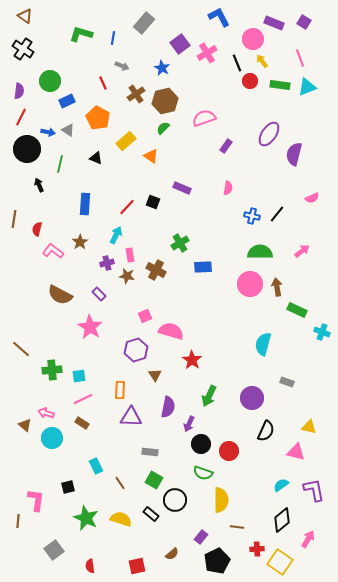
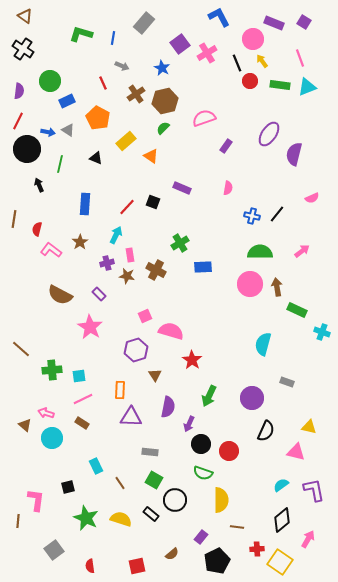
red line at (21, 117): moved 3 px left, 4 px down
pink L-shape at (53, 251): moved 2 px left, 1 px up
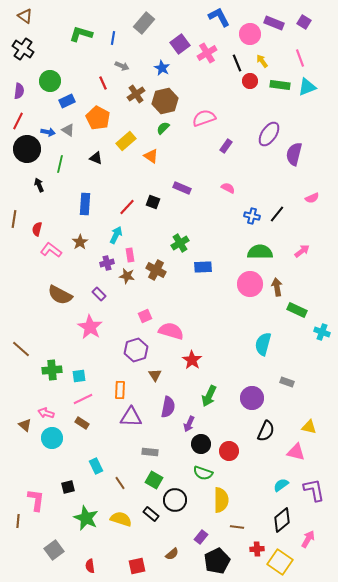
pink circle at (253, 39): moved 3 px left, 5 px up
pink semicircle at (228, 188): rotated 72 degrees counterclockwise
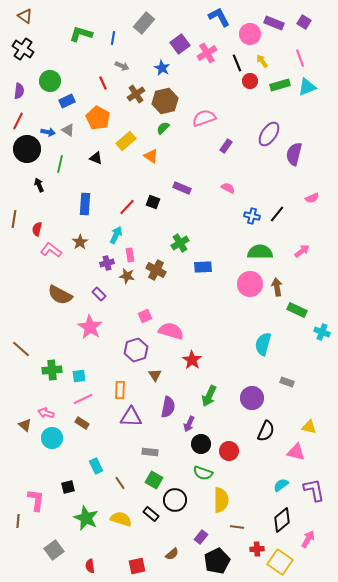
green rectangle at (280, 85): rotated 24 degrees counterclockwise
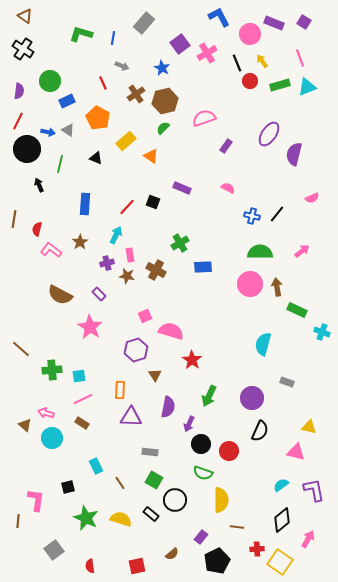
black semicircle at (266, 431): moved 6 px left
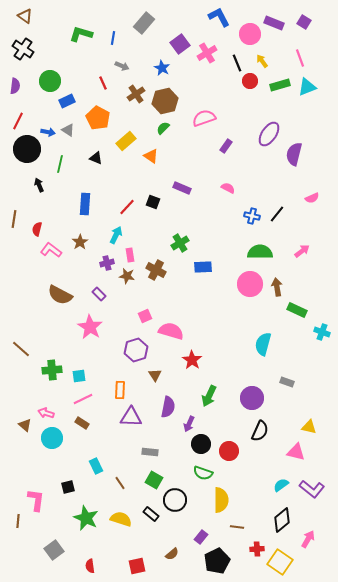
purple semicircle at (19, 91): moved 4 px left, 5 px up
purple L-shape at (314, 490): moved 2 px left, 1 px up; rotated 140 degrees clockwise
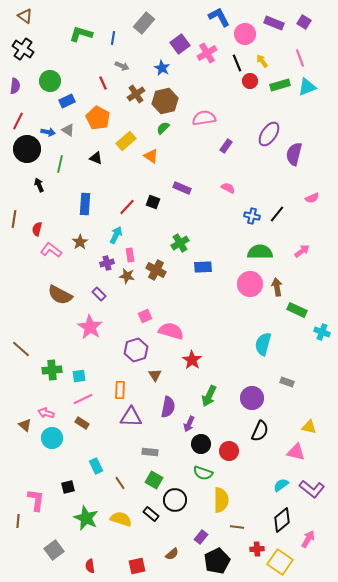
pink circle at (250, 34): moved 5 px left
pink semicircle at (204, 118): rotated 10 degrees clockwise
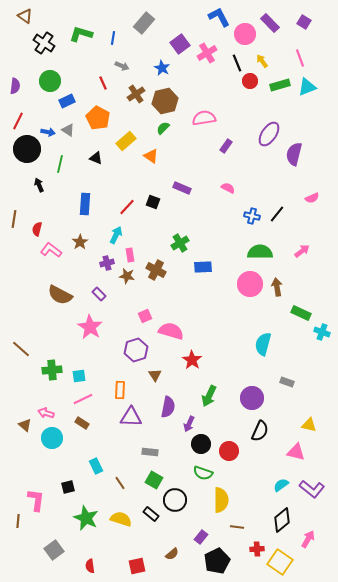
purple rectangle at (274, 23): moved 4 px left; rotated 24 degrees clockwise
black cross at (23, 49): moved 21 px right, 6 px up
green rectangle at (297, 310): moved 4 px right, 3 px down
yellow triangle at (309, 427): moved 2 px up
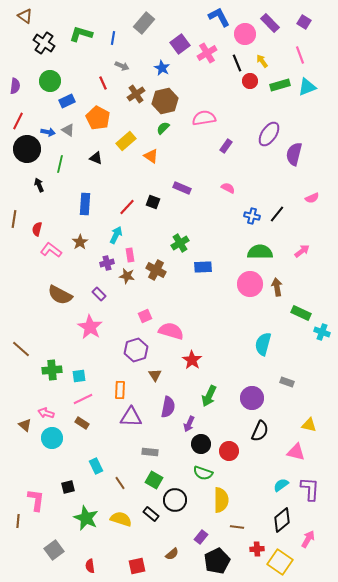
pink line at (300, 58): moved 3 px up
purple L-shape at (312, 489): moved 2 px left; rotated 125 degrees counterclockwise
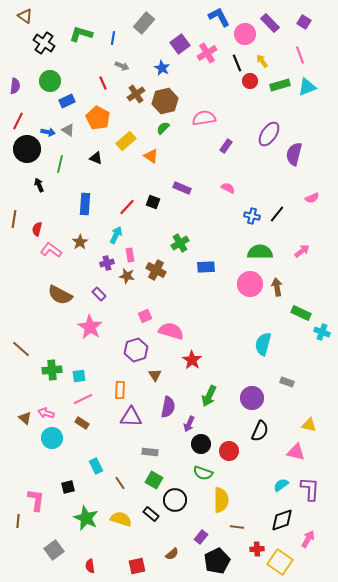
blue rectangle at (203, 267): moved 3 px right
brown triangle at (25, 425): moved 7 px up
black diamond at (282, 520): rotated 20 degrees clockwise
